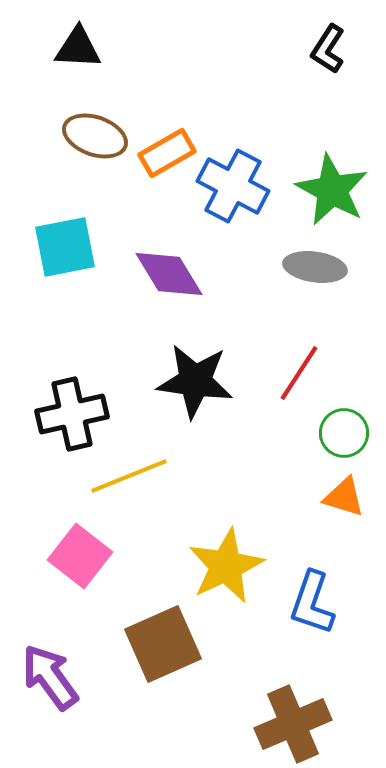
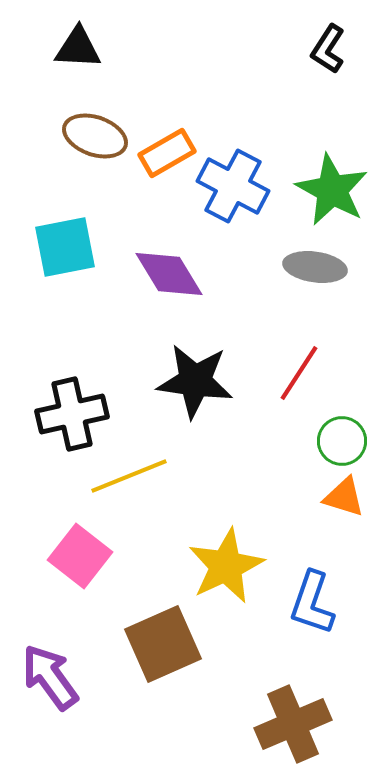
green circle: moved 2 px left, 8 px down
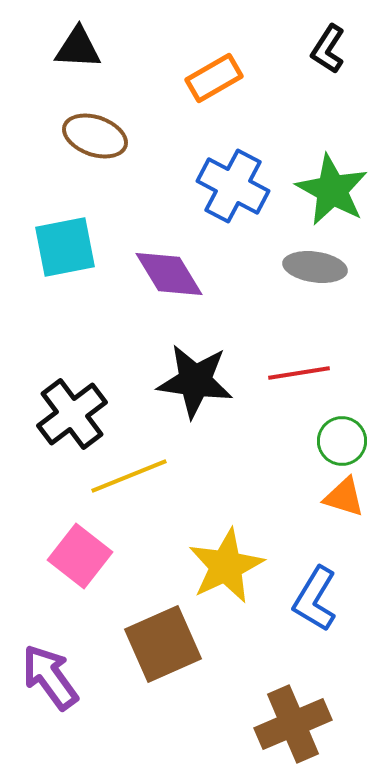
orange rectangle: moved 47 px right, 75 px up
red line: rotated 48 degrees clockwise
black cross: rotated 24 degrees counterclockwise
blue L-shape: moved 3 px right, 4 px up; rotated 12 degrees clockwise
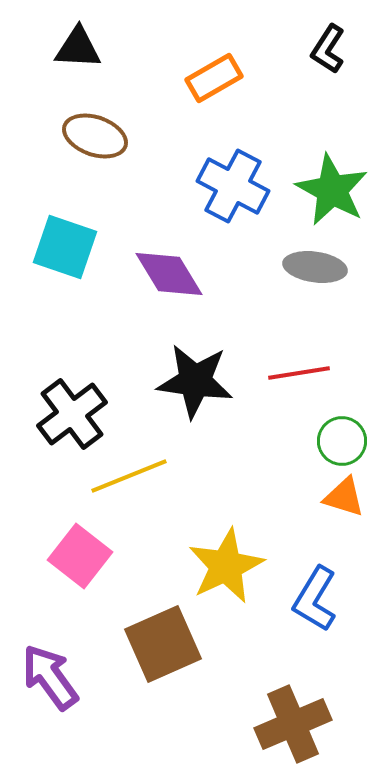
cyan square: rotated 30 degrees clockwise
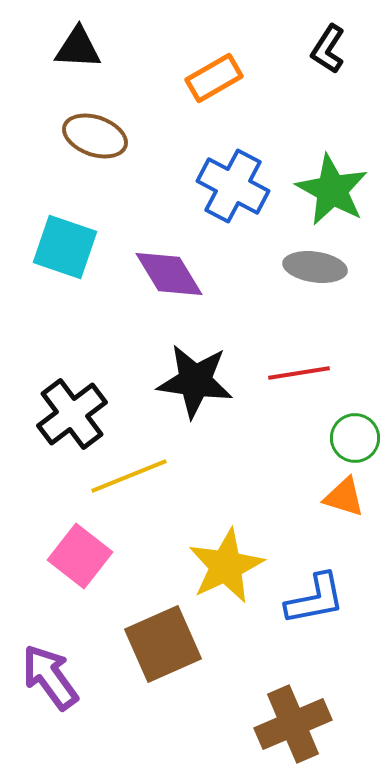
green circle: moved 13 px right, 3 px up
blue L-shape: rotated 132 degrees counterclockwise
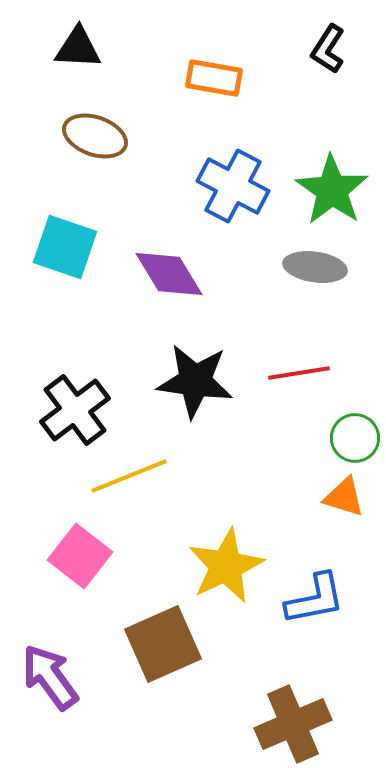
orange rectangle: rotated 40 degrees clockwise
green star: rotated 6 degrees clockwise
black cross: moved 3 px right, 4 px up
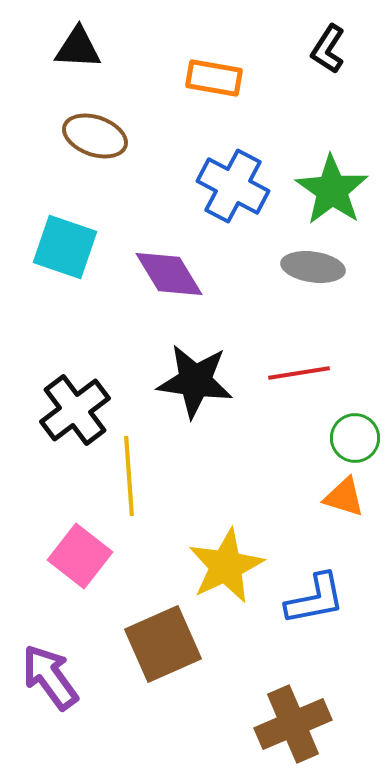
gray ellipse: moved 2 px left
yellow line: rotated 72 degrees counterclockwise
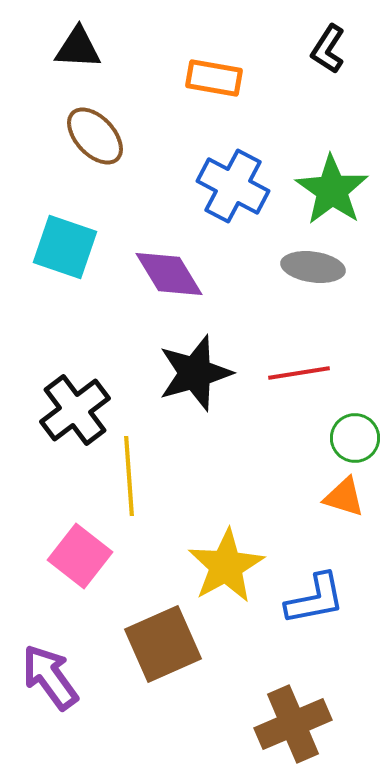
brown ellipse: rotated 28 degrees clockwise
black star: moved 8 px up; rotated 24 degrees counterclockwise
yellow star: rotated 4 degrees counterclockwise
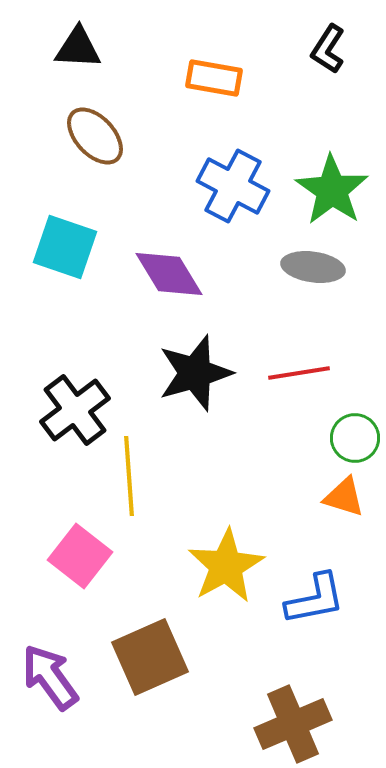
brown square: moved 13 px left, 13 px down
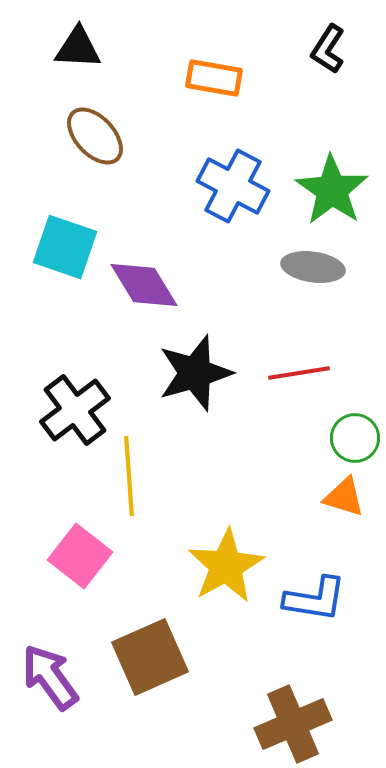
purple diamond: moved 25 px left, 11 px down
blue L-shape: rotated 20 degrees clockwise
